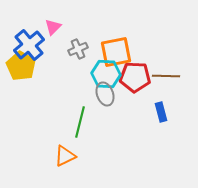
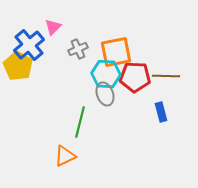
yellow pentagon: moved 3 px left
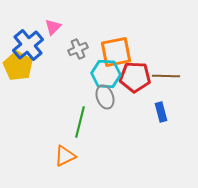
blue cross: moved 1 px left
gray ellipse: moved 3 px down
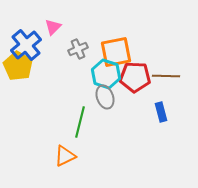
blue cross: moved 2 px left
cyan hexagon: rotated 16 degrees clockwise
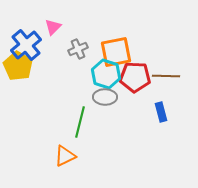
gray ellipse: rotated 70 degrees counterclockwise
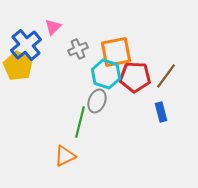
brown line: rotated 56 degrees counterclockwise
gray ellipse: moved 8 px left, 4 px down; rotated 70 degrees counterclockwise
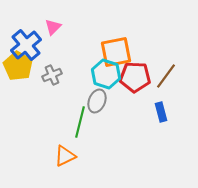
gray cross: moved 26 px left, 26 px down
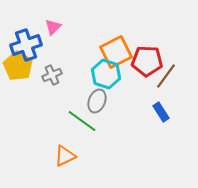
blue cross: rotated 20 degrees clockwise
orange square: rotated 16 degrees counterclockwise
red pentagon: moved 12 px right, 16 px up
blue rectangle: rotated 18 degrees counterclockwise
green line: moved 2 px right, 1 px up; rotated 68 degrees counterclockwise
